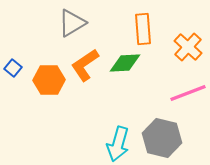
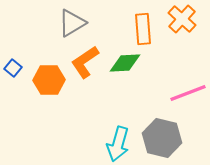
orange cross: moved 6 px left, 28 px up
orange L-shape: moved 3 px up
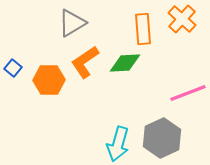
gray hexagon: rotated 21 degrees clockwise
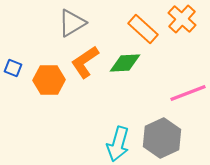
orange rectangle: rotated 44 degrees counterclockwise
blue square: rotated 18 degrees counterclockwise
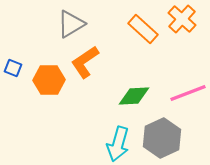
gray triangle: moved 1 px left, 1 px down
green diamond: moved 9 px right, 33 px down
